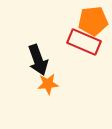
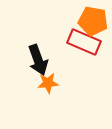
orange pentagon: rotated 16 degrees clockwise
orange star: moved 1 px up
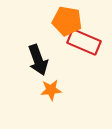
orange pentagon: moved 26 px left
orange star: moved 3 px right, 7 px down
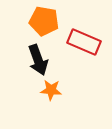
orange pentagon: moved 23 px left
orange star: rotated 10 degrees clockwise
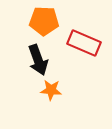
orange pentagon: rotated 8 degrees counterclockwise
red rectangle: moved 1 px down
